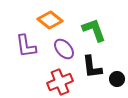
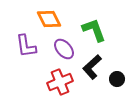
orange diamond: moved 1 px left, 1 px up; rotated 25 degrees clockwise
black L-shape: rotated 55 degrees clockwise
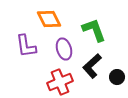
purple ellipse: rotated 25 degrees clockwise
black L-shape: moved 1 px up
black circle: moved 2 px up
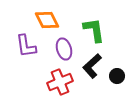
orange diamond: moved 2 px left, 1 px down
green L-shape: rotated 12 degrees clockwise
black circle: moved 1 px up
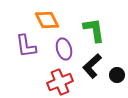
black circle: moved 1 px up
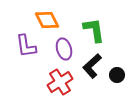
red cross: rotated 10 degrees counterclockwise
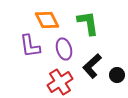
green L-shape: moved 6 px left, 7 px up
purple L-shape: moved 4 px right
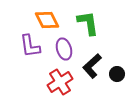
black circle: moved 1 px up
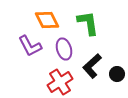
purple L-shape: rotated 20 degrees counterclockwise
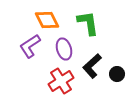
purple L-shape: rotated 85 degrees clockwise
red cross: moved 1 px right, 1 px up
